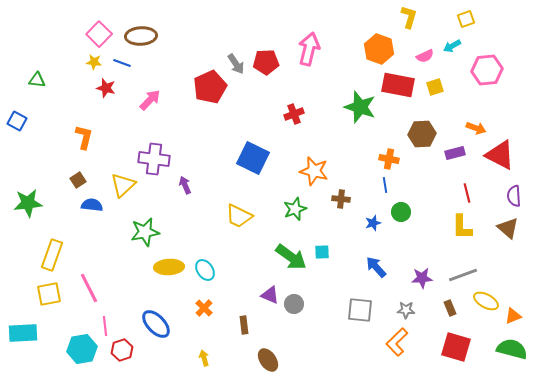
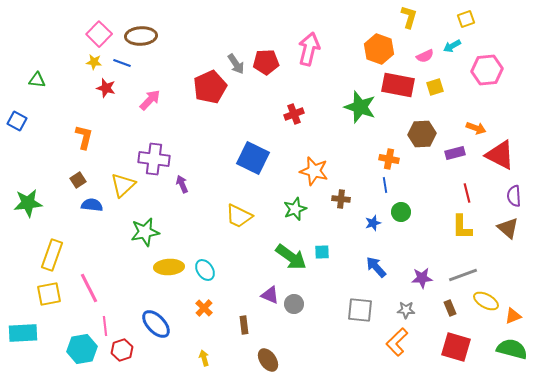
purple arrow at (185, 185): moved 3 px left, 1 px up
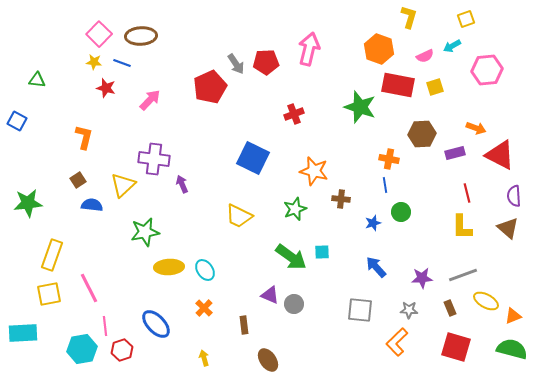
gray star at (406, 310): moved 3 px right
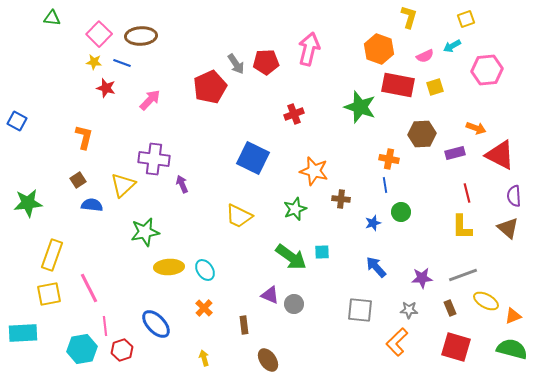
green triangle at (37, 80): moved 15 px right, 62 px up
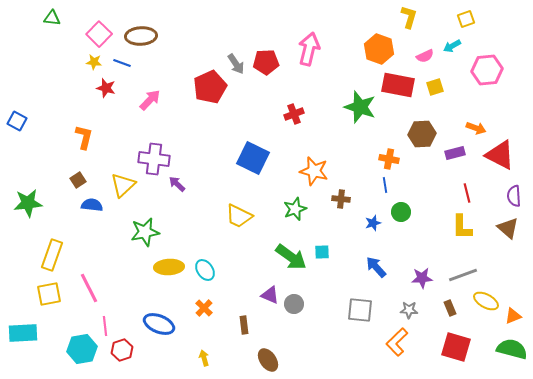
purple arrow at (182, 184): moved 5 px left; rotated 24 degrees counterclockwise
blue ellipse at (156, 324): moved 3 px right; rotated 24 degrees counterclockwise
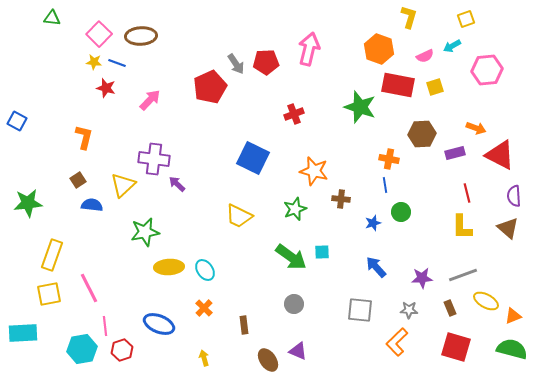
blue line at (122, 63): moved 5 px left
purple triangle at (270, 295): moved 28 px right, 56 px down
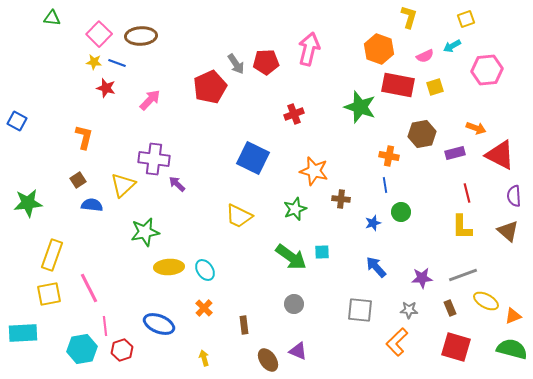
brown hexagon at (422, 134): rotated 8 degrees counterclockwise
orange cross at (389, 159): moved 3 px up
brown triangle at (508, 228): moved 3 px down
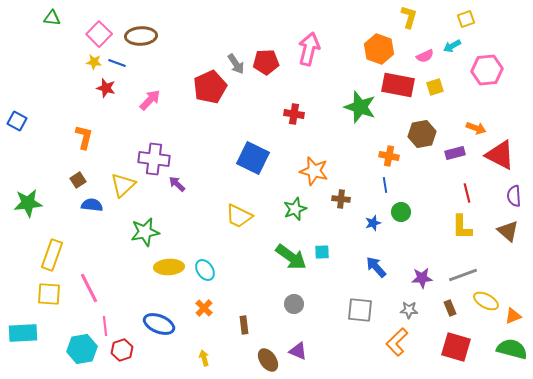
red cross at (294, 114): rotated 30 degrees clockwise
yellow square at (49, 294): rotated 15 degrees clockwise
